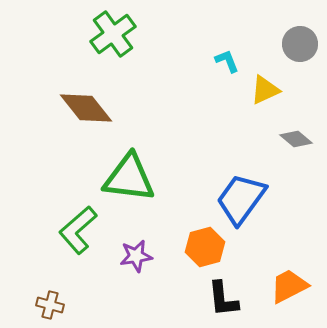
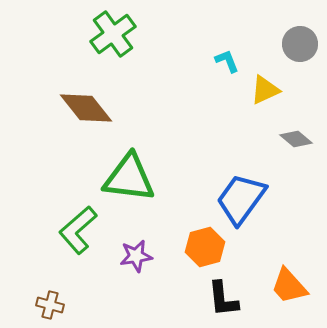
orange trapezoid: rotated 105 degrees counterclockwise
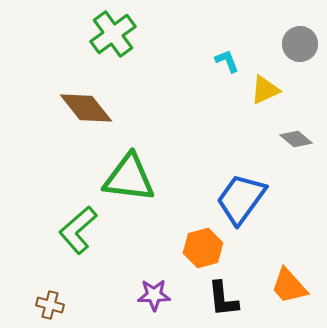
orange hexagon: moved 2 px left, 1 px down
purple star: moved 18 px right, 39 px down; rotated 8 degrees clockwise
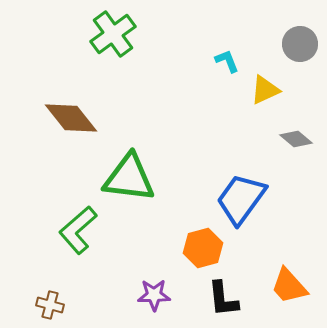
brown diamond: moved 15 px left, 10 px down
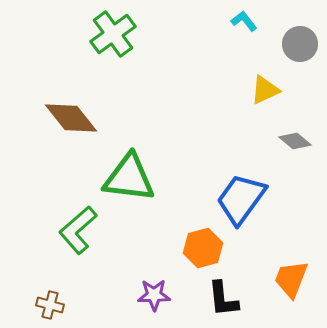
cyan L-shape: moved 17 px right, 40 px up; rotated 16 degrees counterclockwise
gray diamond: moved 1 px left, 2 px down
orange trapezoid: moved 2 px right, 7 px up; rotated 63 degrees clockwise
